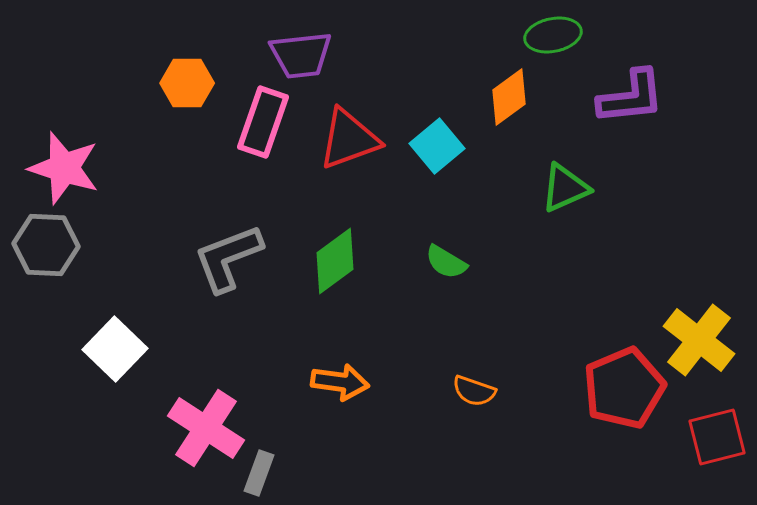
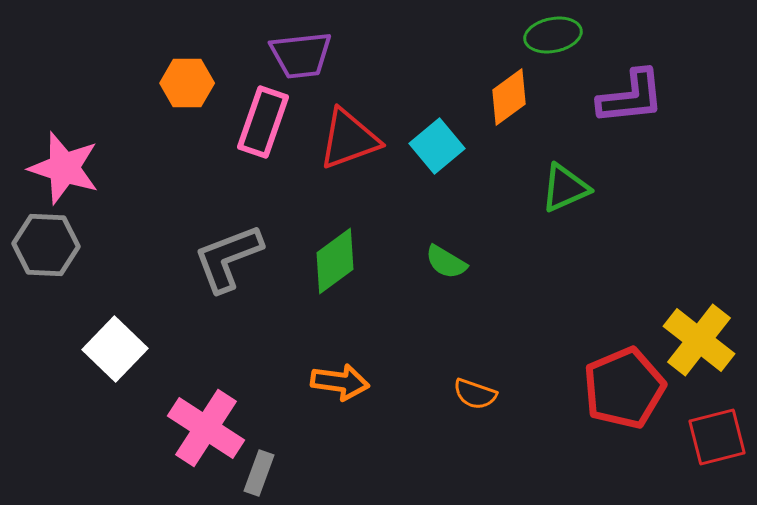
orange semicircle: moved 1 px right, 3 px down
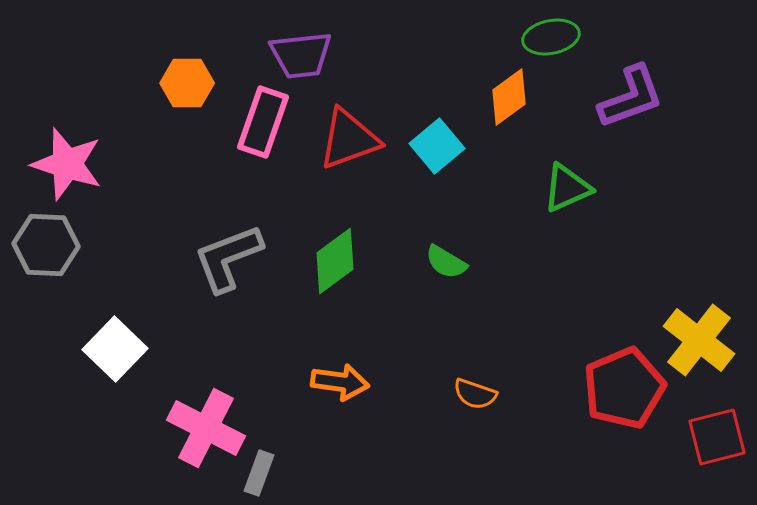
green ellipse: moved 2 px left, 2 px down
purple L-shape: rotated 14 degrees counterclockwise
pink star: moved 3 px right, 4 px up
green triangle: moved 2 px right
pink cross: rotated 6 degrees counterclockwise
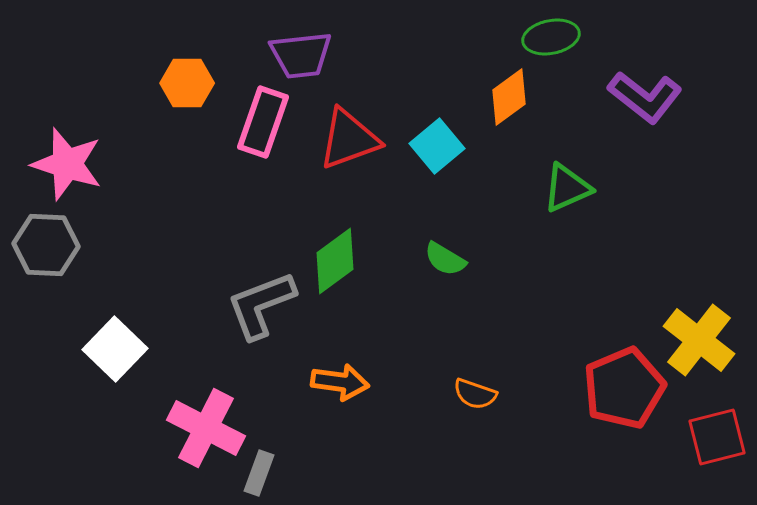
purple L-shape: moved 14 px right; rotated 58 degrees clockwise
gray L-shape: moved 33 px right, 47 px down
green semicircle: moved 1 px left, 3 px up
